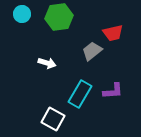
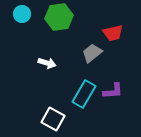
gray trapezoid: moved 2 px down
cyan rectangle: moved 4 px right
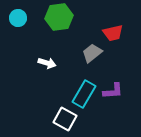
cyan circle: moved 4 px left, 4 px down
white square: moved 12 px right
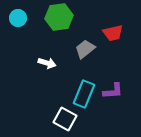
gray trapezoid: moved 7 px left, 4 px up
cyan rectangle: rotated 8 degrees counterclockwise
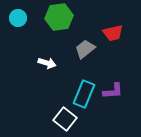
white square: rotated 10 degrees clockwise
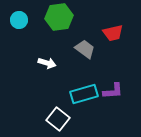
cyan circle: moved 1 px right, 2 px down
gray trapezoid: rotated 75 degrees clockwise
cyan rectangle: rotated 52 degrees clockwise
white square: moved 7 px left
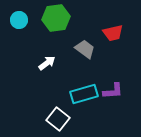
green hexagon: moved 3 px left, 1 px down
white arrow: rotated 54 degrees counterclockwise
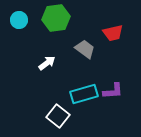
white square: moved 3 px up
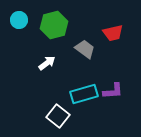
green hexagon: moved 2 px left, 7 px down; rotated 8 degrees counterclockwise
